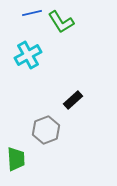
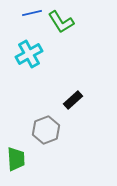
cyan cross: moved 1 px right, 1 px up
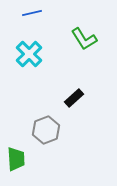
green L-shape: moved 23 px right, 17 px down
cyan cross: rotated 16 degrees counterclockwise
black rectangle: moved 1 px right, 2 px up
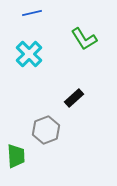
green trapezoid: moved 3 px up
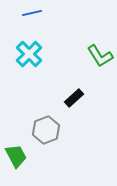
green L-shape: moved 16 px right, 17 px down
green trapezoid: rotated 25 degrees counterclockwise
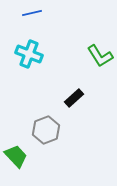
cyan cross: rotated 24 degrees counterclockwise
green trapezoid: rotated 15 degrees counterclockwise
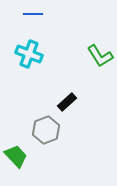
blue line: moved 1 px right, 1 px down; rotated 12 degrees clockwise
black rectangle: moved 7 px left, 4 px down
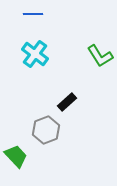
cyan cross: moved 6 px right; rotated 16 degrees clockwise
